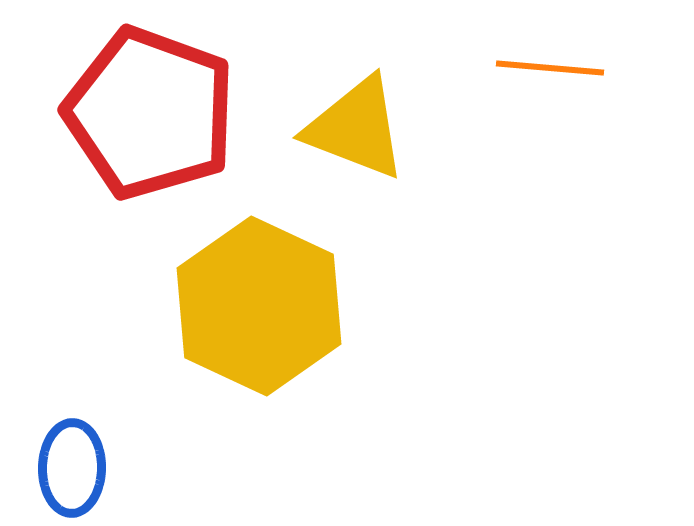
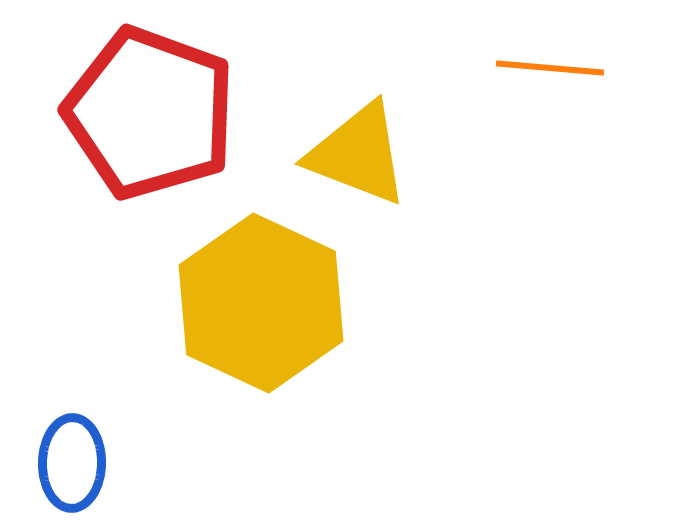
yellow triangle: moved 2 px right, 26 px down
yellow hexagon: moved 2 px right, 3 px up
blue ellipse: moved 5 px up
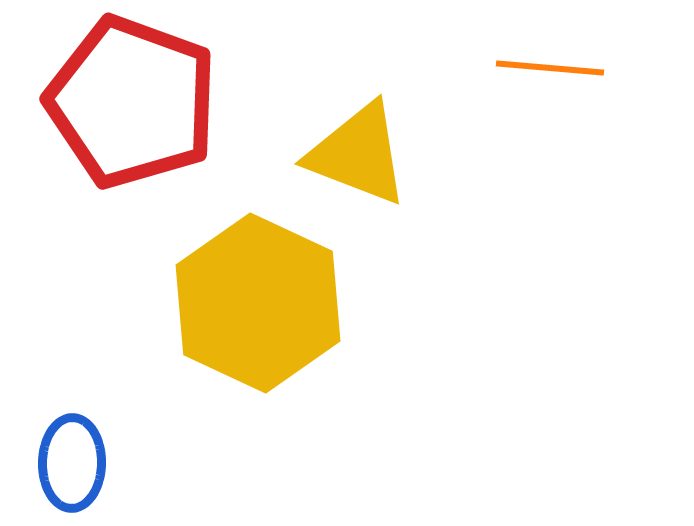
red pentagon: moved 18 px left, 11 px up
yellow hexagon: moved 3 px left
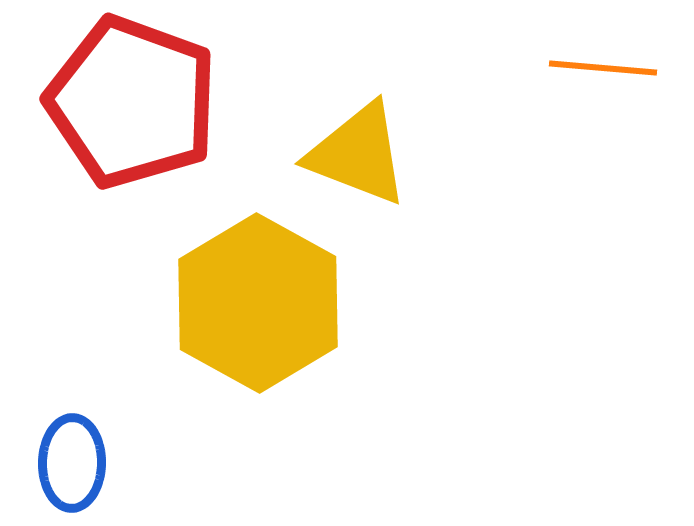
orange line: moved 53 px right
yellow hexagon: rotated 4 degrees clockwise
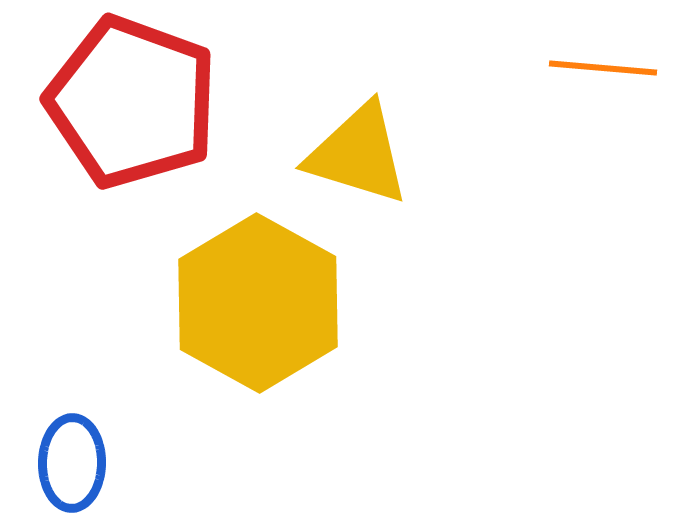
yellow triangle: rotated 4 degrees counterclockwise
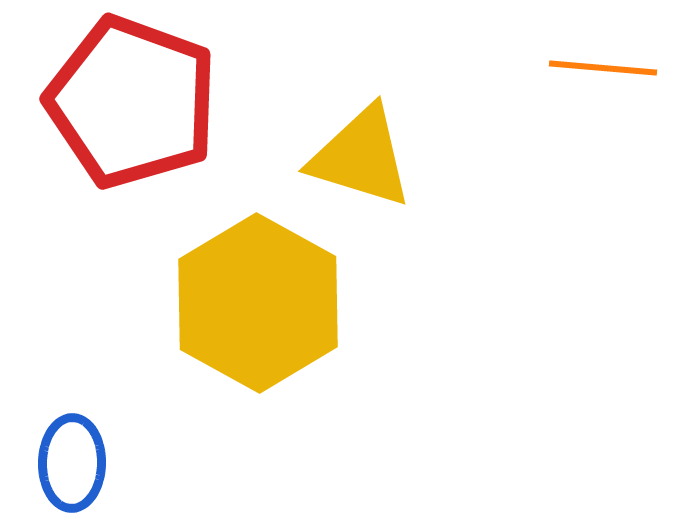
yellow triangle: moved 3 px right, 3 px down
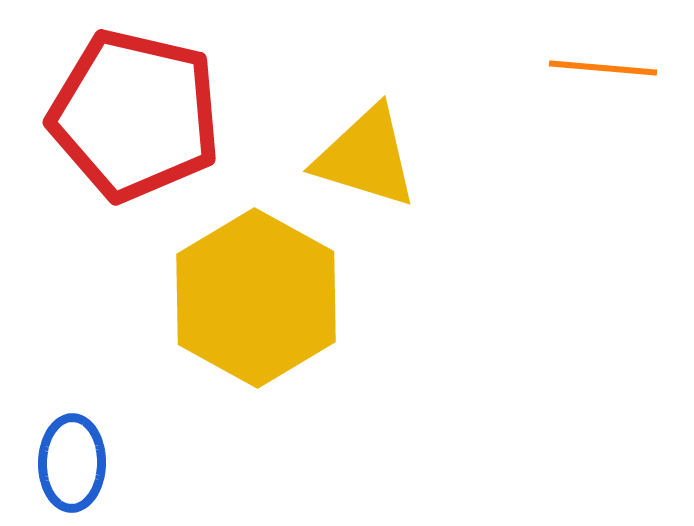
red pentagon: moved 3 px right, 13 px down; rotated 7 degrees counterclockwise
yellow triangle: moved 5 px right
yellow hexagon: moved 2 px left, 5 px up
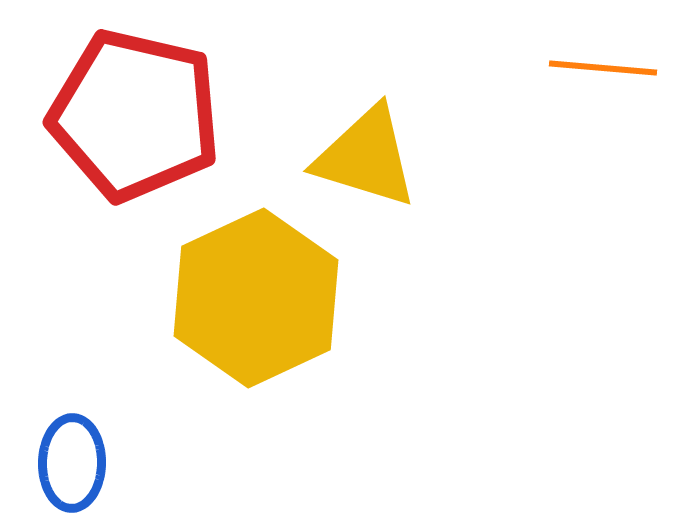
yellow hexagon: rotated 6 degrees clockwise
